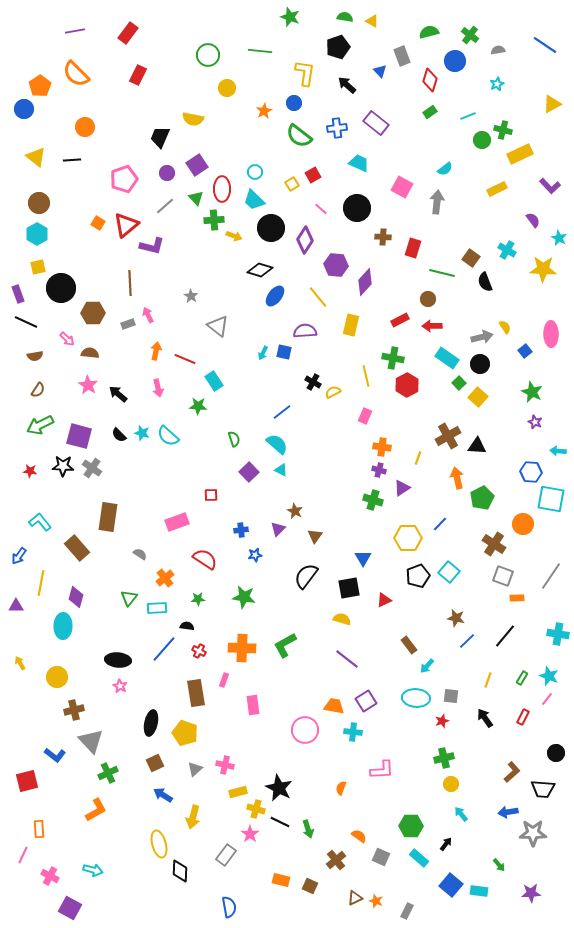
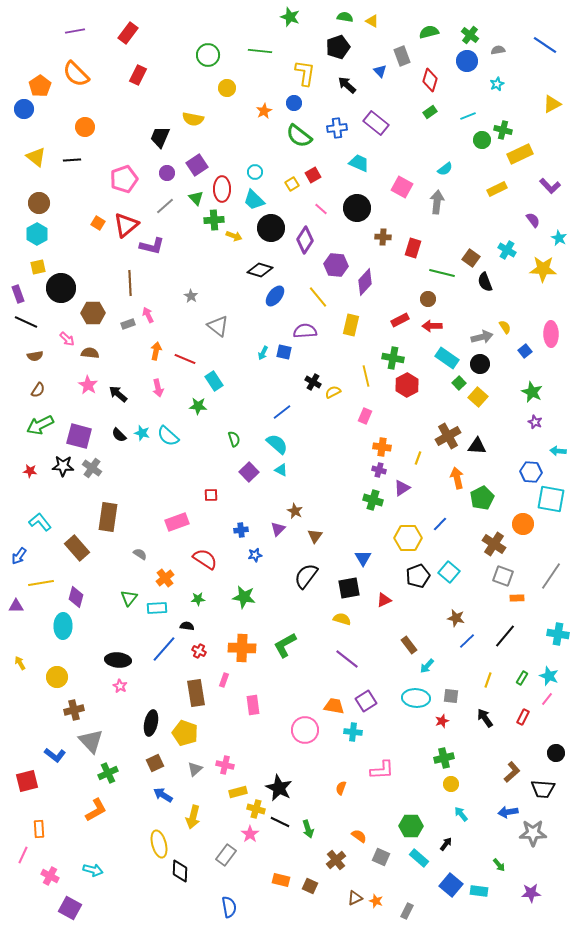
blue circle at (455, 61): moved 12 px right
yellow line at (41, 583): rotated 70 degrees clockwise
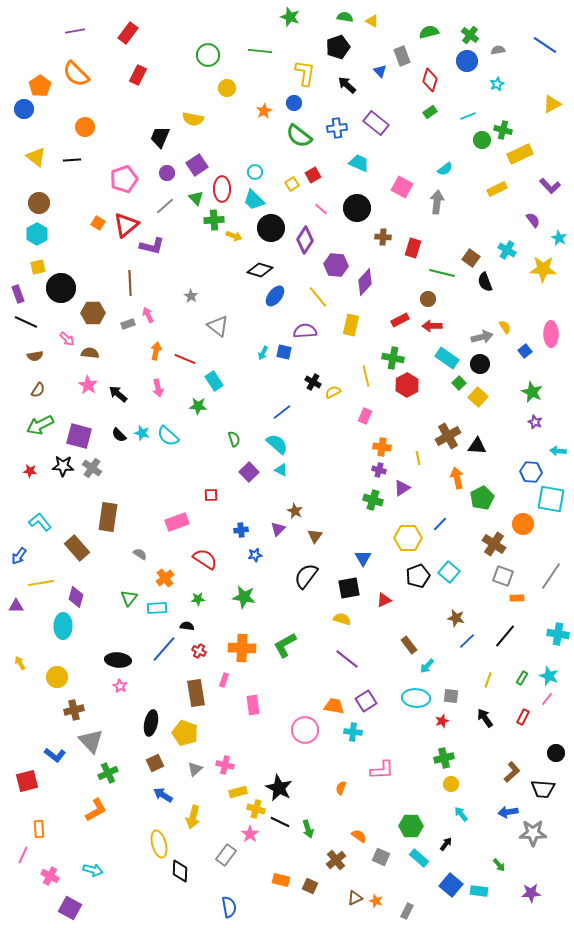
yellow line at (418, 458): rotated 32 degrees counterclockwise
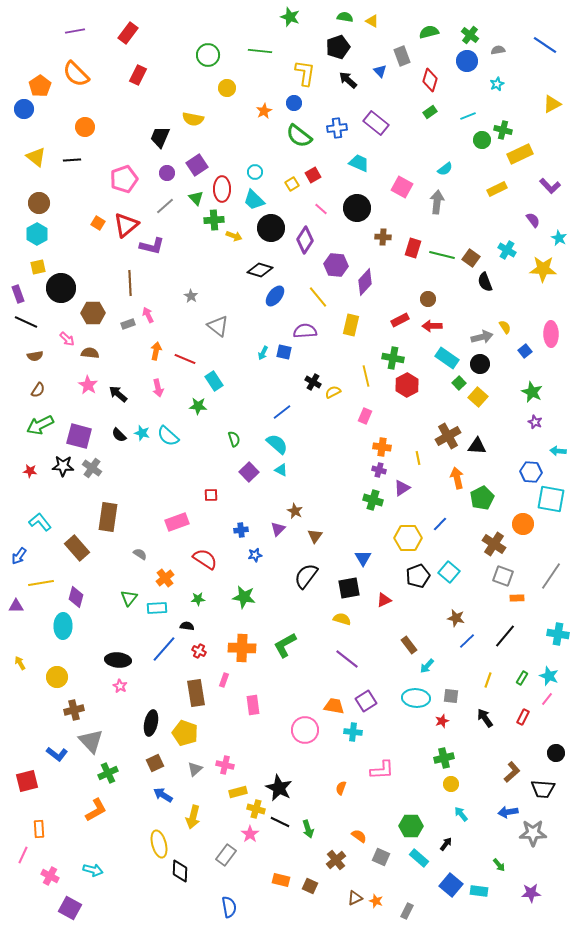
black arrow at (347, 85): moved 1 px right, 5 px up
green line at (442, 273): moved 18 px up
blue L-shape at (55, 755): moved 2 px right, 1 px up
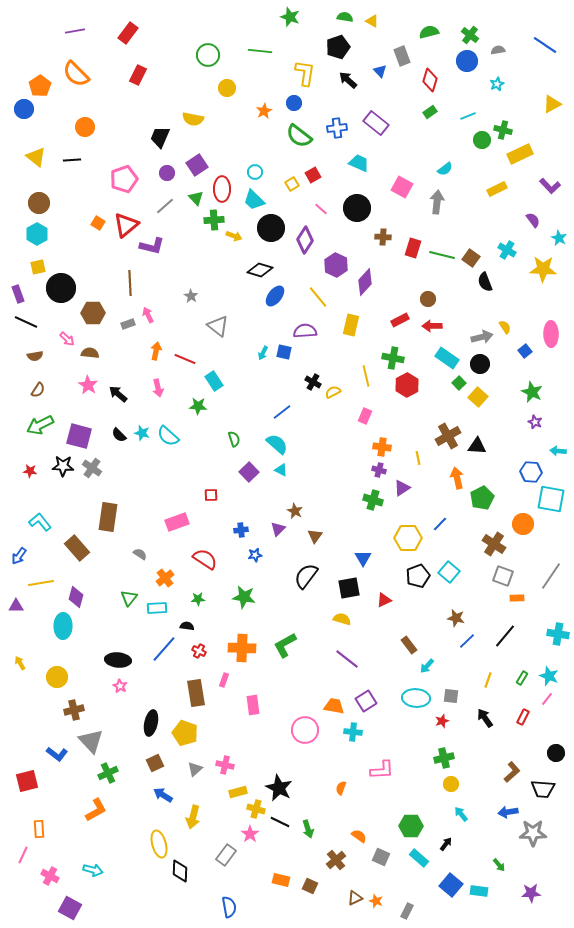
purple hexagon at (336, 265): rotated 20 degrees clockwise
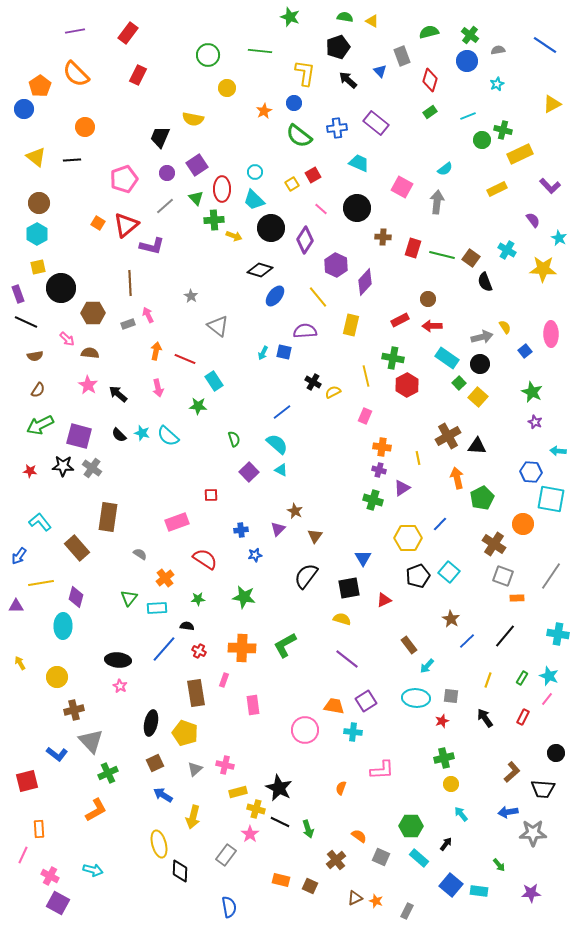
brown star at (456, 618): moved 5 px left, 1 px down; rotated 18 degrees clockwise
purple square at (70, 908): moved 12 px left, 5 px up
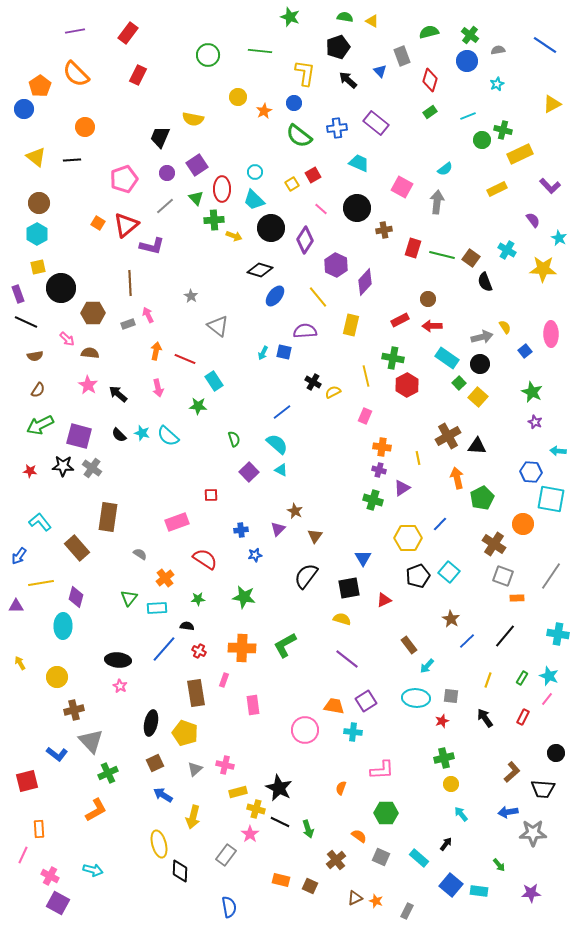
yellow circle at (227, 88): moved 11 px right, 9 px down
brown cross at (383, 237): moved 1 px right, 7 px up; rotated 14 degrees counterclockwise
green hexagon at (411, 826): moved 25 px left, 13 px up
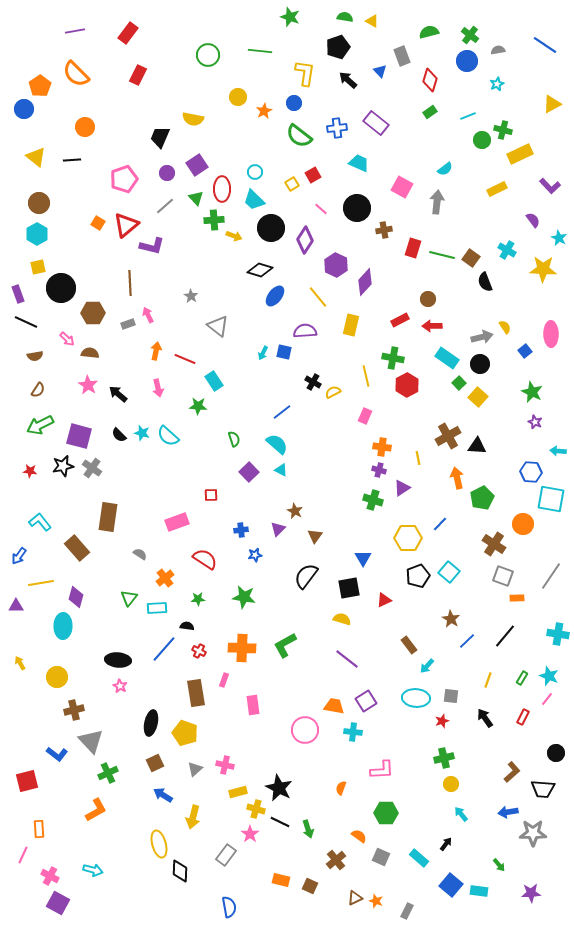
black star at (63, 466): rotated 15 degrees counterclockwise
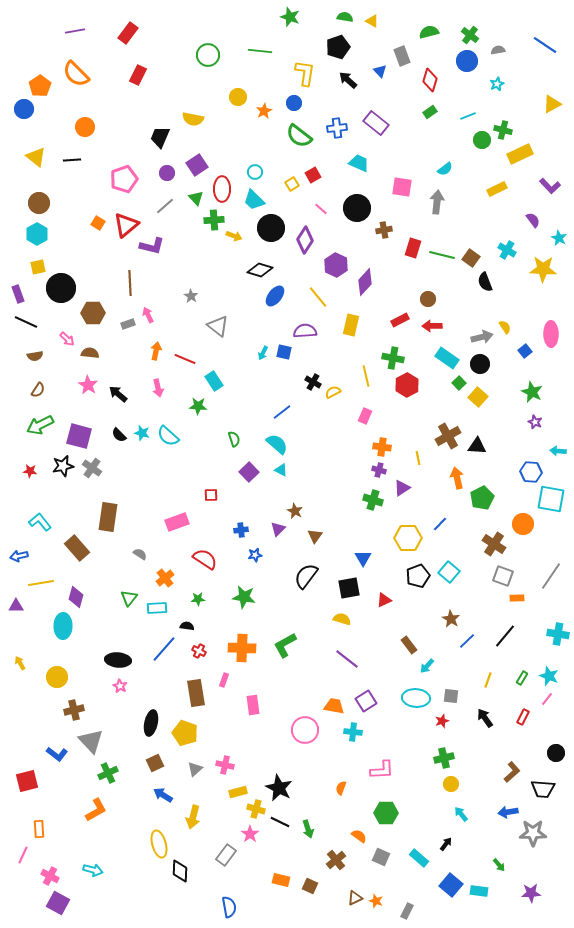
pink square at (402, 187): rotated 20 degrees counterclockwise
blue arrow at (19, 556): rotated 42 degrees clockwise
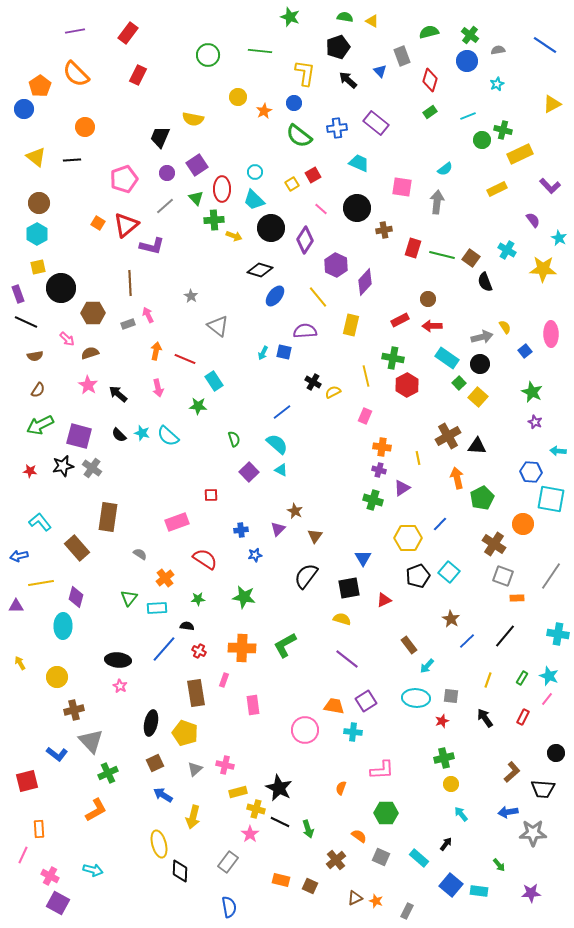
brown semicircle at (90, 353): rotated 24 degrees counterclockwise
gray rectangle at (226, 855): moved 2 px right, 7 px down
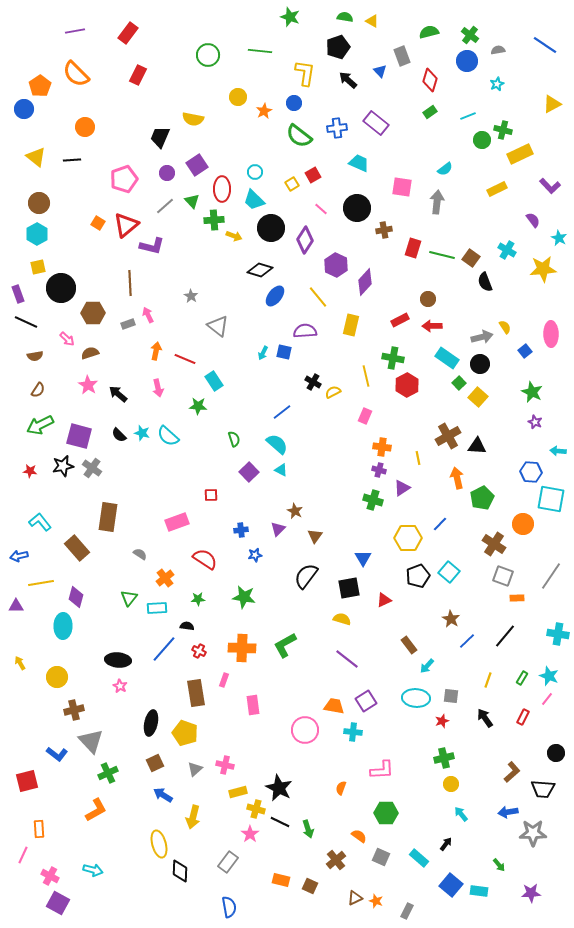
green triangle at (196, 198): moved 4 px left, 3 px down
yellow star at (543, 269): rotated 8 degrees counterclockwise
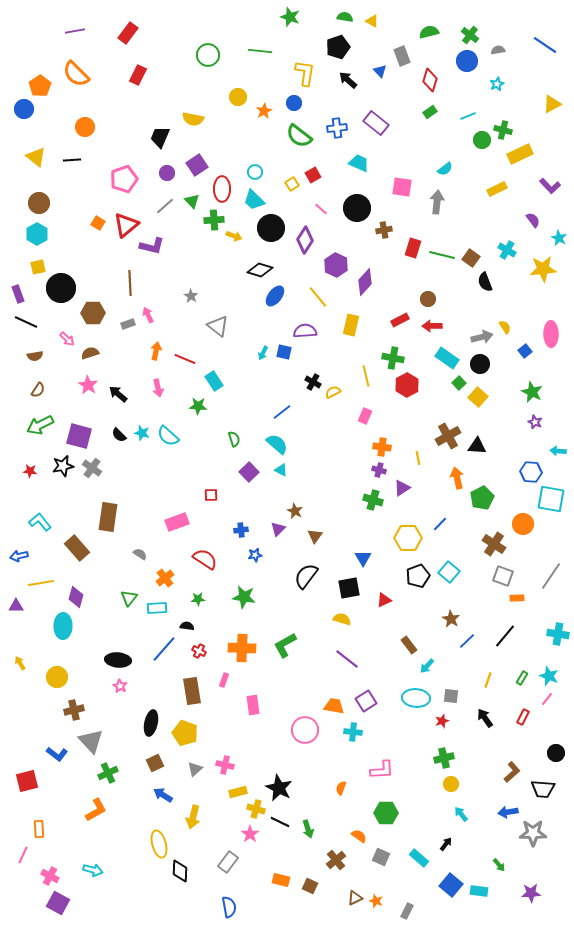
brown rectangle at (196, 693): moved 4 px left, 2 px up
